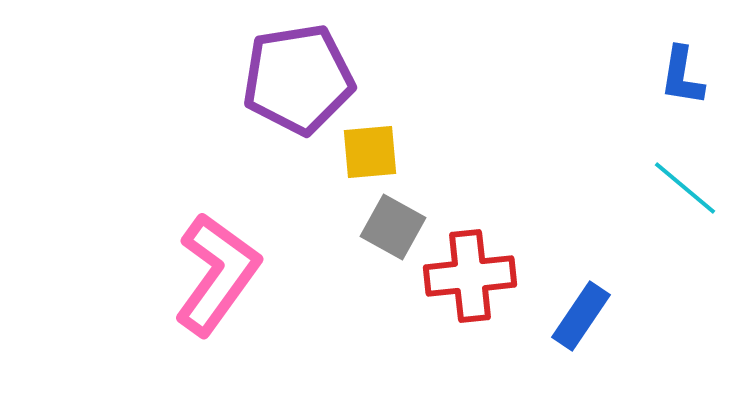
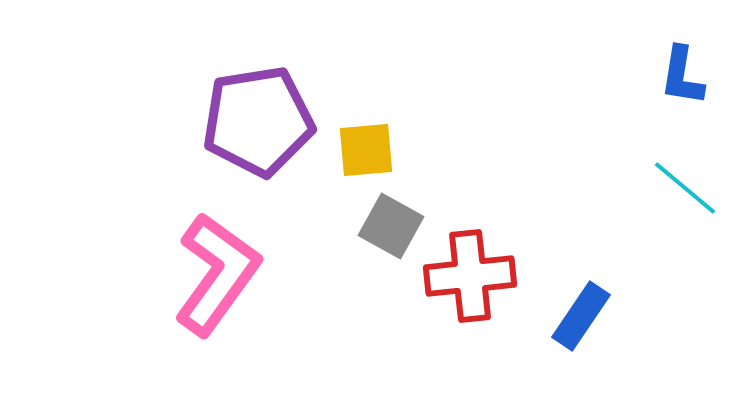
purple pentagon: moved 40 px left, 42 px down
yellow square: moved 4 px left, 2 px up
gray square: moved 2 px left, 1 px up
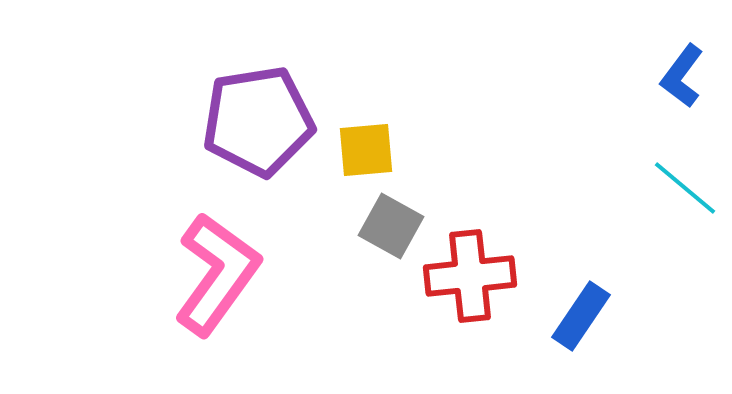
blue L-shape: rotated 28 degrees clockwise
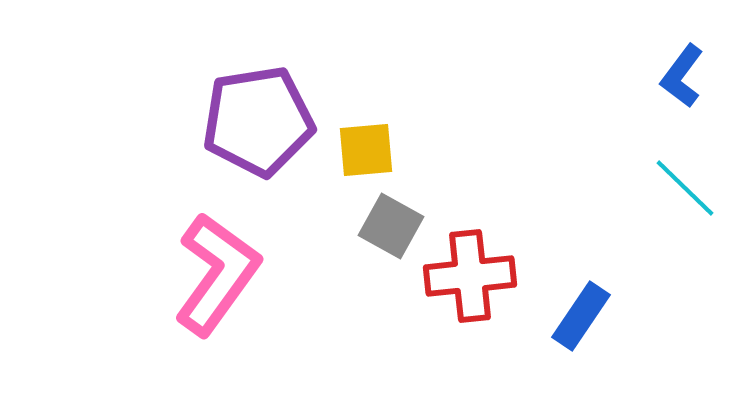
cyan line: rotated 4 degrees clockwise
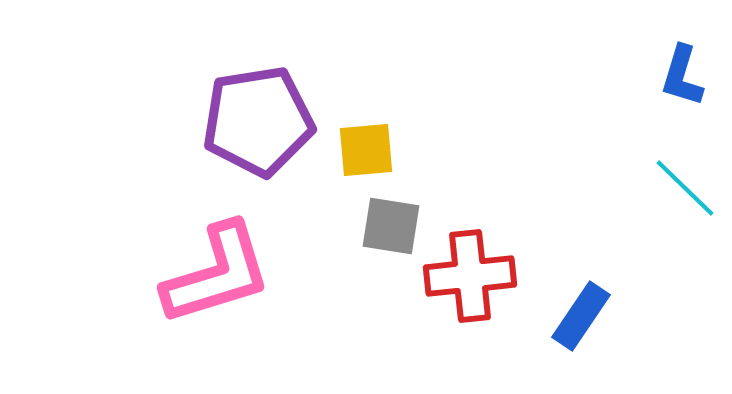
blue L-shape: rotated 20 degrees counterclockwise
gray square: rotated 20 degrees counterclockwise
pink L-shape: rotated 37 degrees clockwise
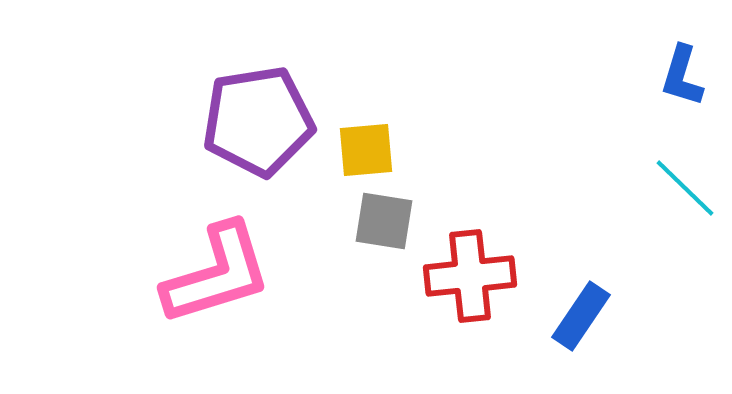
gray square: moved 7 px left, 5 px up
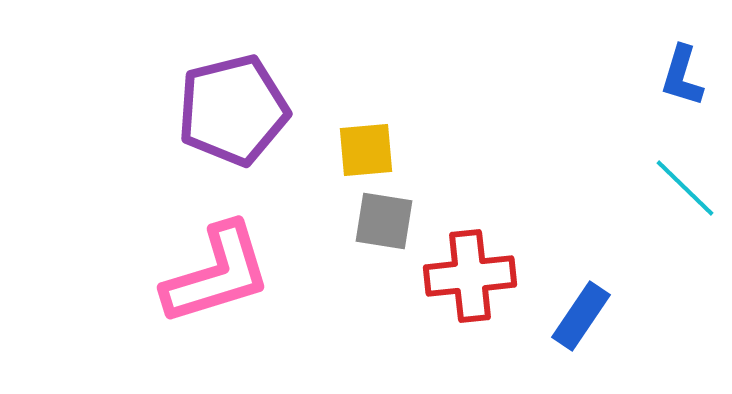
purple pentagon: moved 25 px left, 11 px up; rotated 5 degrees counterclockwise
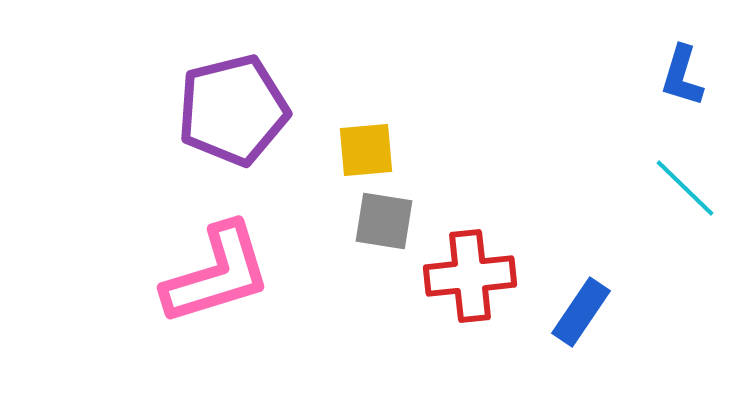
blue rectangle: moved 4 px up
